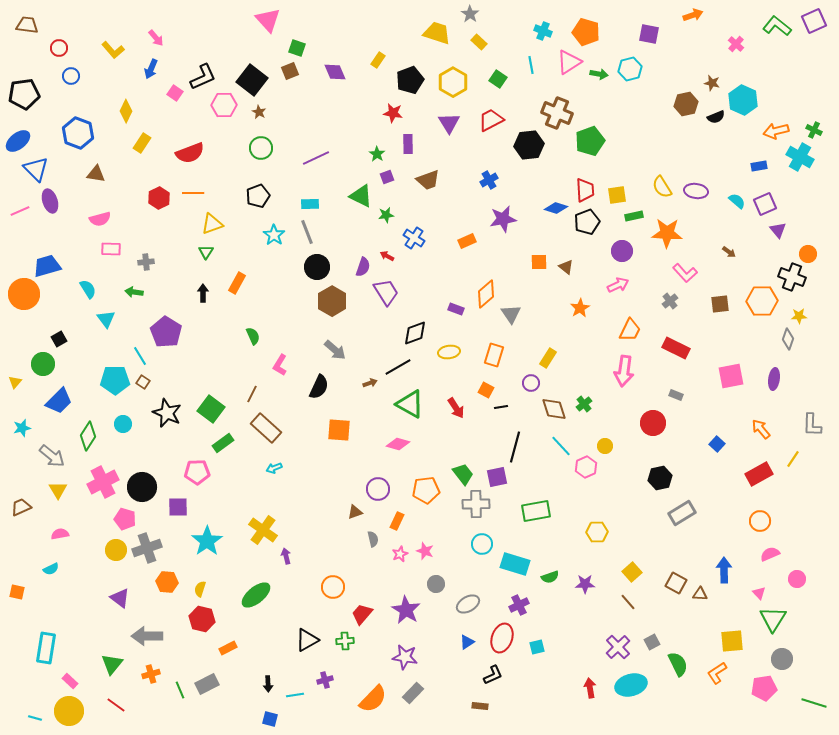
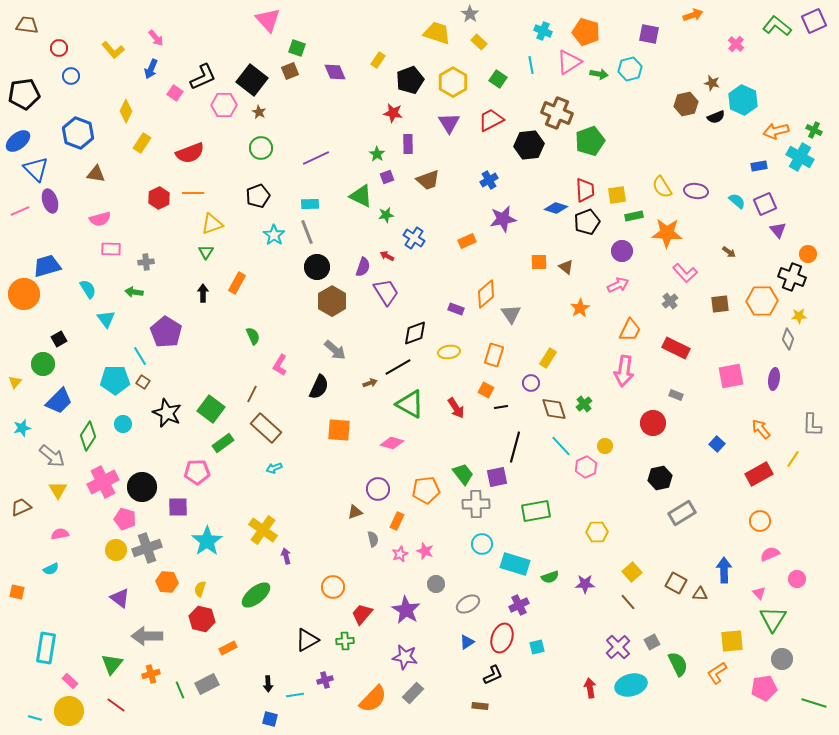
pink diamond at (398, 444): moved 6 px left, 1 px up
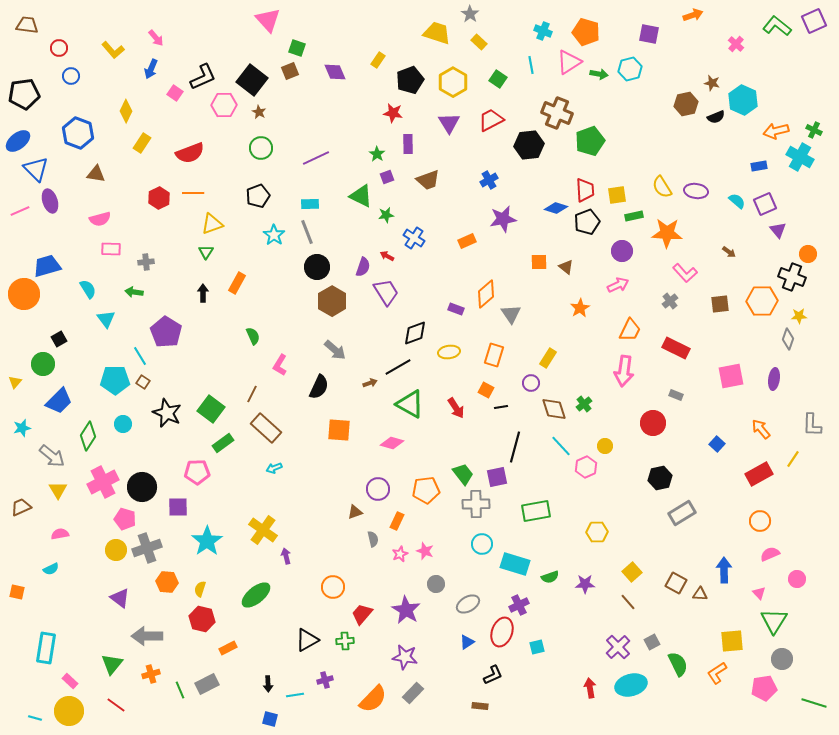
green triangle at (773, 619): moved 1 px right, 2 px down
red ellipse at (502, 638): moved 6 px up
